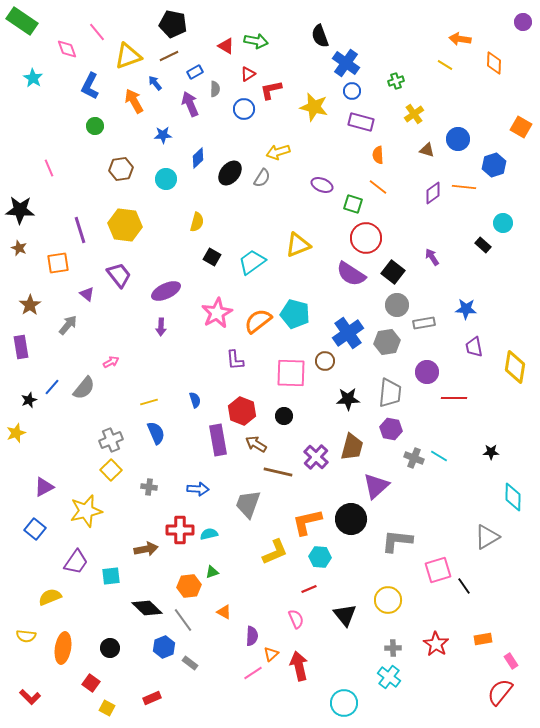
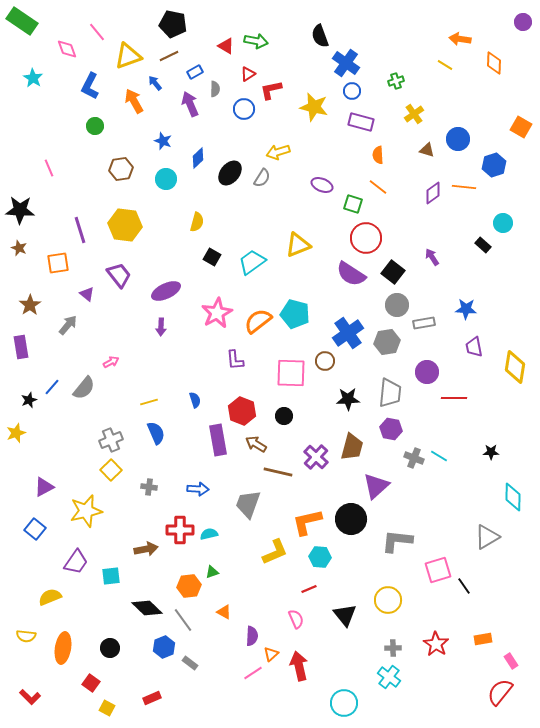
blue star at (163, 135): moved 6 px down; rotated 24 degrees clockwise
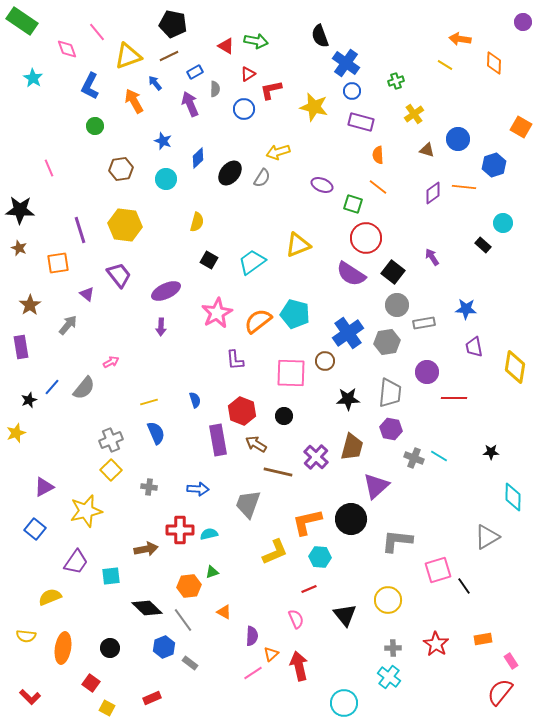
black square at (212, 257): moved 3 px left, 3 px down
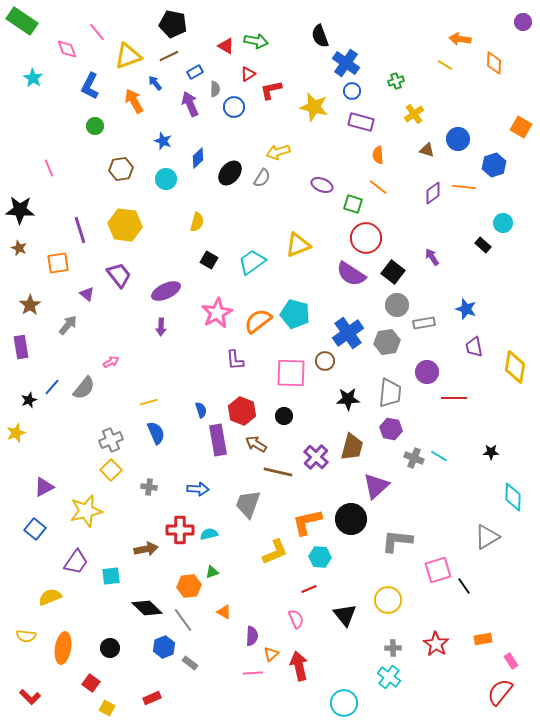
blue circle at (244, 109): moved 10 px left, 2 px up
blue star at (466, 309): rotated 15 degrees clockwise
blue semicircle at (195, 400): moved 6 px right, 10 px down
pink line at (253, 673): rotated 30 degrees clockwise
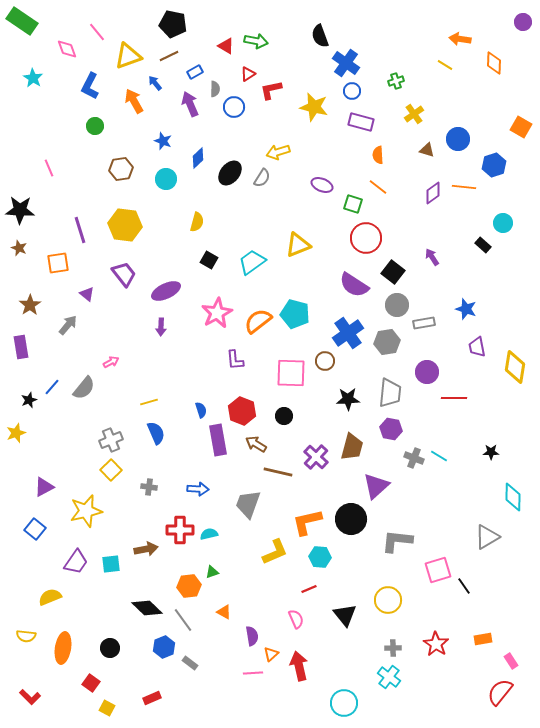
purple semicircle at (351, 274): moved 3 px right, 11 px down
purple trapezoid at (119, 275): moved 5 px right, 1 px up
purple trapezoid at (474, 347): moved 3 px right
cyan square at (111, 576): moved 12 px up
purple semicircle at (252, 636): rotated 12 degrees counterclockwise
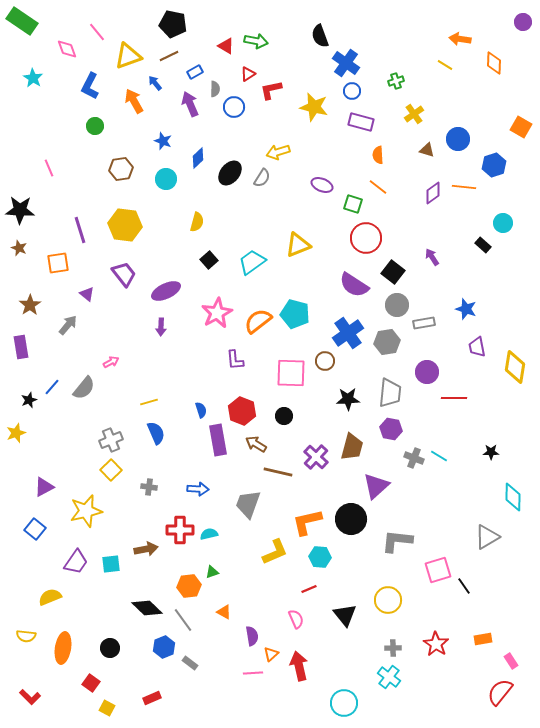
black square at (209, 260): rotated 18 degrees clockwise
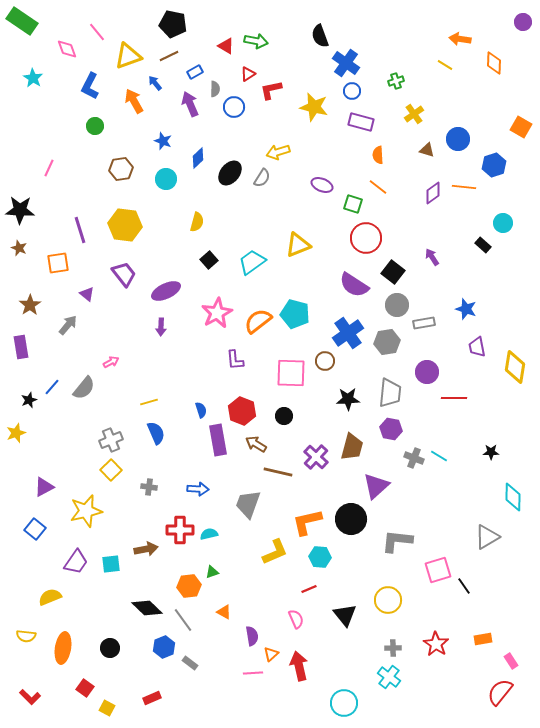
pink line at (49, 168): rotated 48 degrees clockwise
red square at (91, 683): moved 6 px left, 5 px down
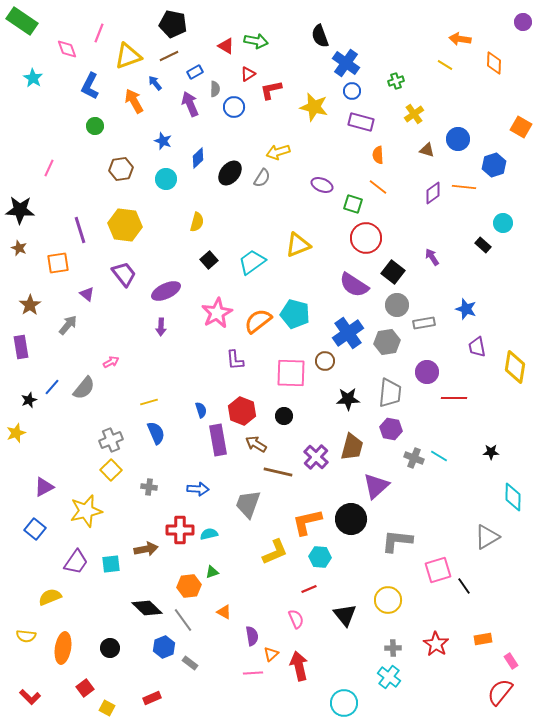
pink line at (97, 32): moved 2 px right, 1 px down; rotated 60 degrees clockwise
red square at (85, 688): rotated 18 degrees clockwise
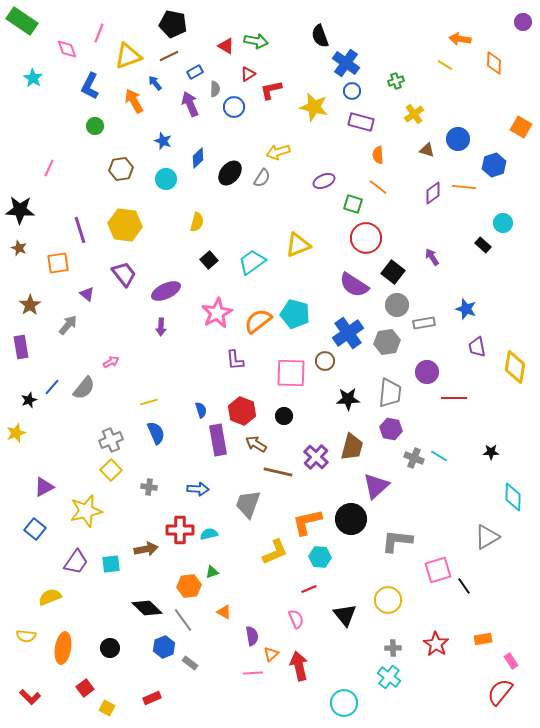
purple ellipse at (322, 185): moved 2 px right, 4 px up; rotated 45 degrees counterclockwise
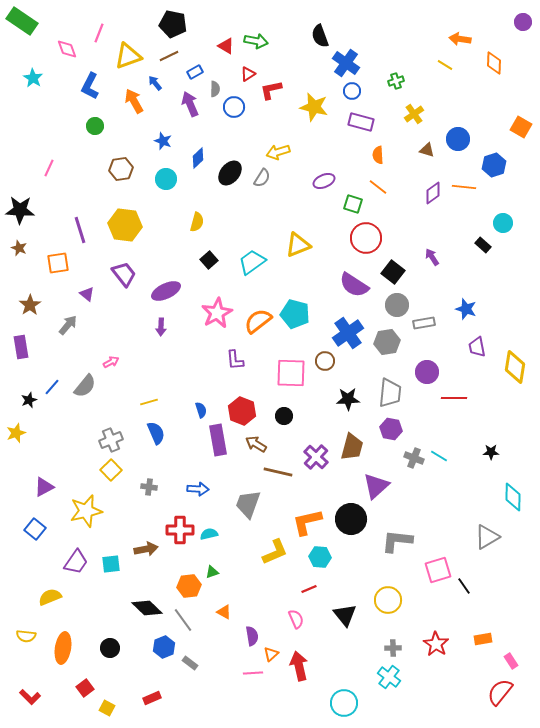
gray semicircle at (84, 388): moved 1 px right, 2 px up
